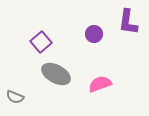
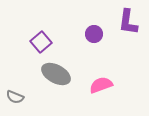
pink semicircle: moved 1 px right, 1 px down
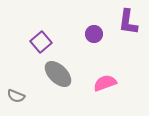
gray ellipse: moved 2 px right; rotated 16 degrees clockwise
pink semicircle: moved 4 px right, 2 px up
gray semicircle: moved 1 px right, 1 px up
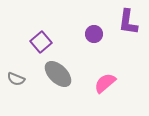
pink semicircle: rotated 20 degrees counterclockwise
gray semicircle: moved 17 px up
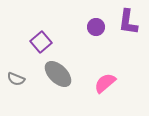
purple circle: moved 2 px right, 7 px up
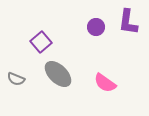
pink semicircle: rotated 105 degrees counterclockwise
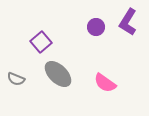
purple L-shape: rotated 24 degrees clockwise
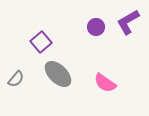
purple L-shape: rotated 28 degrees clockwise
gray semicircle: rotated 72 degrees counterclockwise
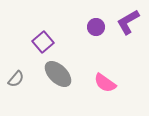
purple square: moved 2 px right
